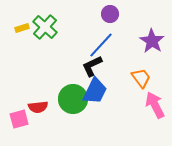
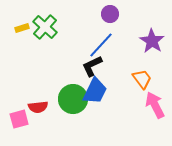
orange trapezoid: moved 1 px right, 1 px down
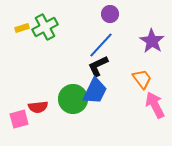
green cross: rotated 20 degrees clockwise
black L-shape: moved 6 px right
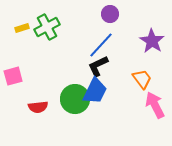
green cross: moved 2 px right
green circle: moved 2 px right
pink square: moved 6 px left, 43 px up
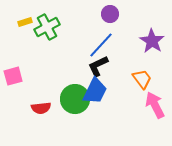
yellow rectangle: moved 3 px right, 6 px up
red semicircle: moved 3 px right, 1 px down
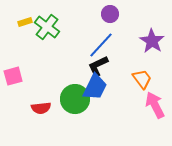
green cross: rotated 25 degrees counterclockwise
blue trapezoid: moved 4 px up
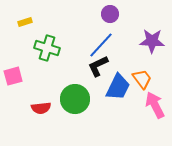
green cross: moved 21 px down; rotated 20 degrees counterclockwise
purple star: rotated 30 degrees counterclockwise
blue trapezoid: moved 23 px right
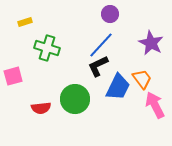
purple star: moved 1 px left, 2 px down; rotated 25 degrees clockwise
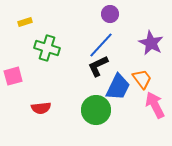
green circle: moved 21 px right, 11 px down
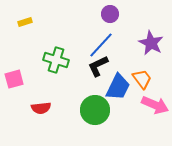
green cross: moved 9 px right, 12 px down
pink square: moved 1 px right, 3 px down
pink arrow: rotated 140 degrees clockwise
green circle: moved 1 px left
